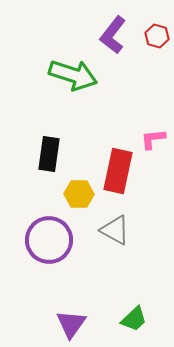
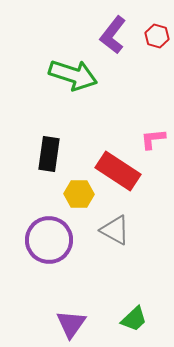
red rectangle: rotated 69 degrees counterclockwise
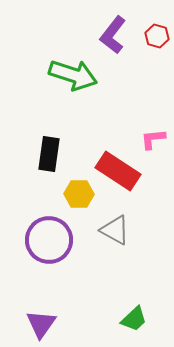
purple triangle: moved 30 px left
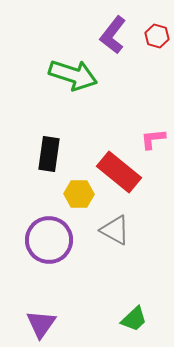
red rectangle: moved 1 px right, 1 px down; rotated 6 degrees clockwise
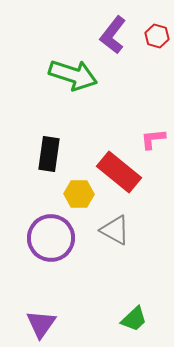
purple circle: moved 2 px right, 2 px up
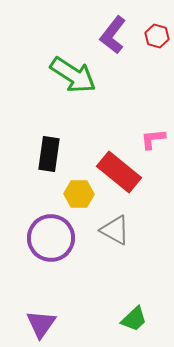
green arrow: rotated 15 degrees clockwise
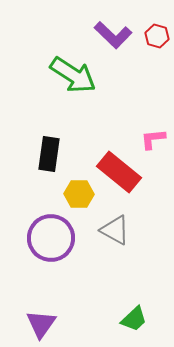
purple L-shape: rotated 84 degrees counterclockwise
